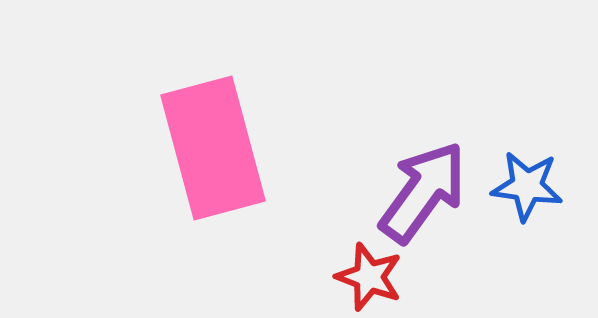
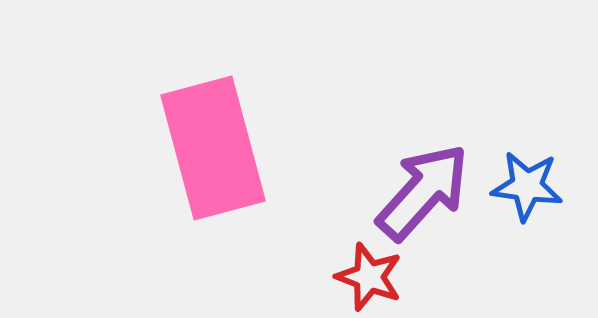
purple arrow: rotated 6 degrees clockwise
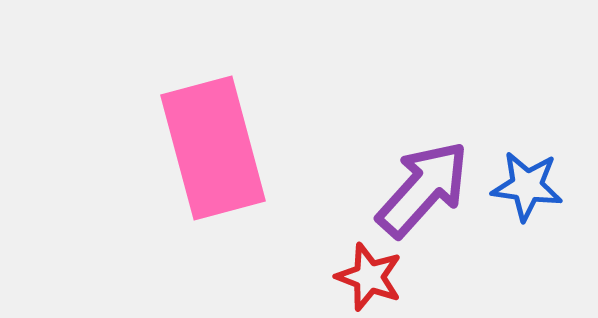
purple arrow: moved 3 px up
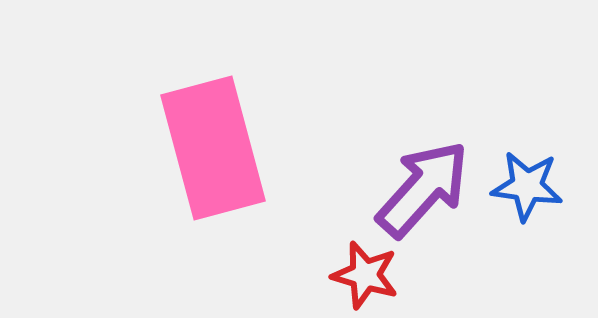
red star: moved 4 px left, 2 px up; rotated 4 degrees counterclockwise
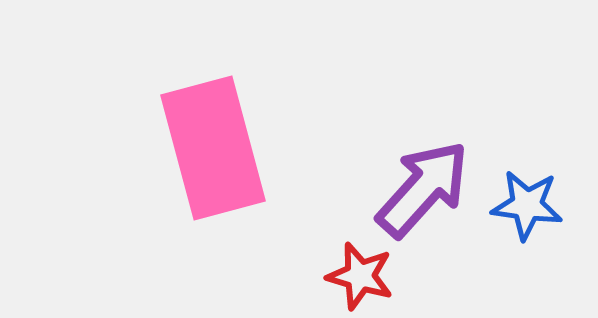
blue star: moved 19 px down
red star: moved 5 px left, 1 px down
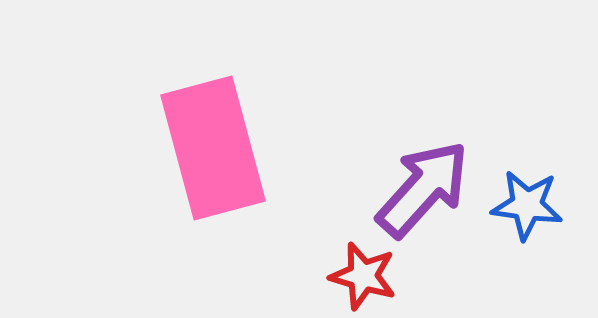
red star: moved 3 px right
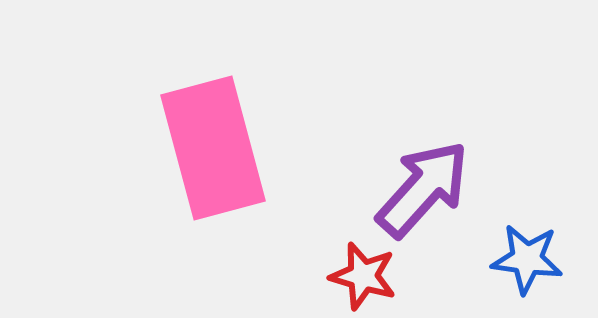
blue star: moved 54 px down
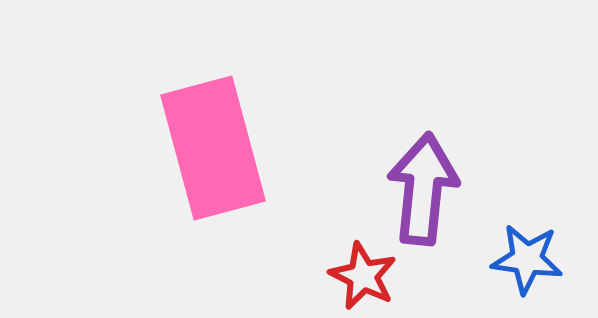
purple arrow: rotated 36 degrees counterclockwise
red star: rotated 10 degrees clockwise
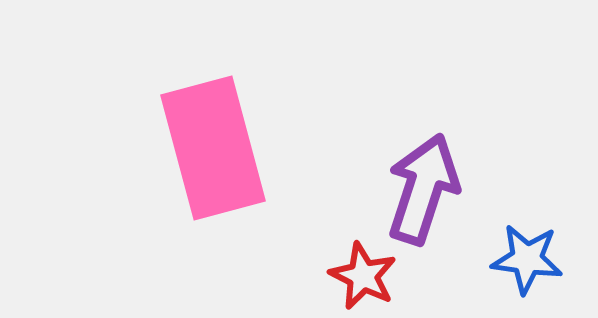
purple arrow: rotated 12 degrees clockwise
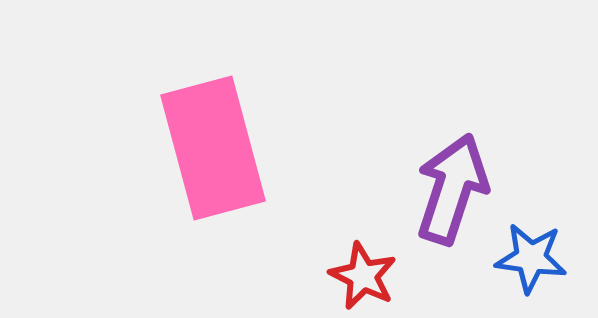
purple arrow: moved 29 px right
blue star: moved 4 px right, 1 px up
